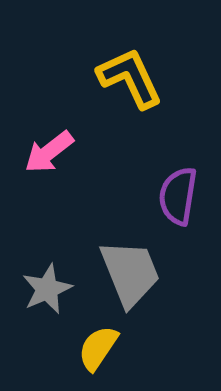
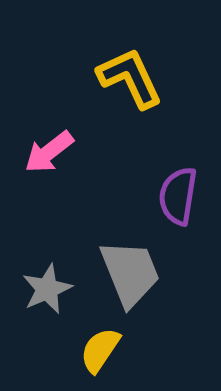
yellow semicircle: moved 2 px right, 2 px down
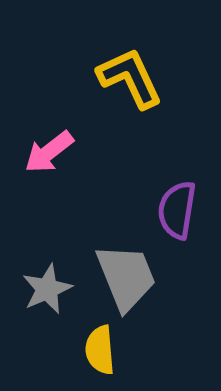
purple semicircle: moved 1 px left, 14 px down
gray trapezoid: moved 4 px left, 4 px down
yellow semicircle: rotated 39 degrees counterclockwise
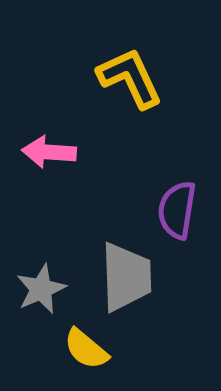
pink arrow: rotated 42 degrees clockwise
gray trapezoid: rotated 20 degrees clockwise
gray star: moved 6 px left
yellow semicircle: moved 14 px left, 1 px up; rotated 45 degrees counterclockwise
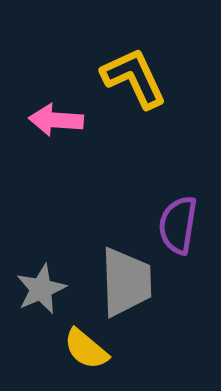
yellow L-shape: moved 4 px right
pink arrow: moved 7 px right, 32 px up
purple semicircle: moved 1 px right, 15 px down
gray trapezoid: moved 5 px down
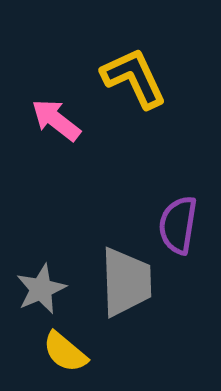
pink arrow: rotated 34 degrees clockwise
yellow semicircle: moved 21 px left, 3 px down
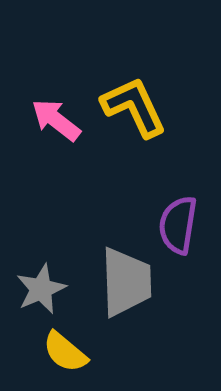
yellow L-shape: moved 29 px down
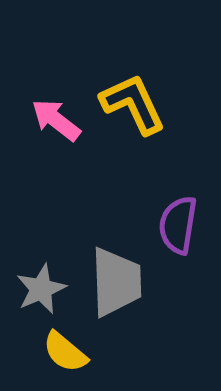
yellow L-shape: moved 1 px left, 3 px up
gray trapezoid: moved 10 px left
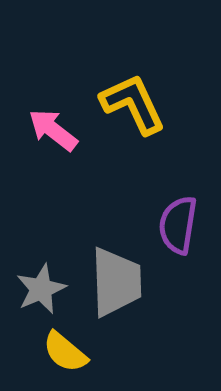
pink arrow: moved 3 px left, 10 px down
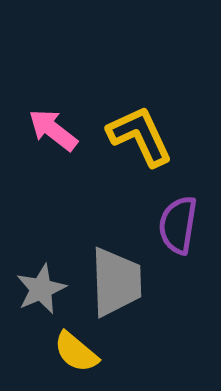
yellow L-shape: moved 7 px right, 32 px down
yellow semicircle: moved 11 px right
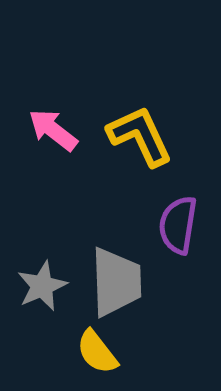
gray star: moved 1 px right, 3 px up
yellow semicircle: moved 21 px right; rotated 12 degrees clockwise
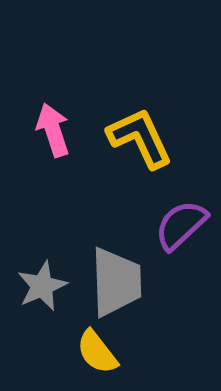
pink arrow: rotated 34 degrees clockwise
yellow L-shape: moved 2 px down
purple semicircle: moved 3 px right; rotated 38 degrees clockwise
